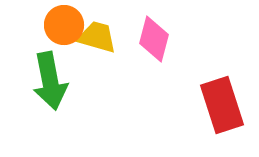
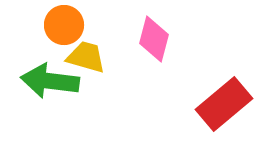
yellow trapezoid: moved 11 px left, 20 px down
green arrow: rotated 108 degrees clockwise
red rectangle: moved 2 px right, 1 px up; rotated 68 degrees clockwise
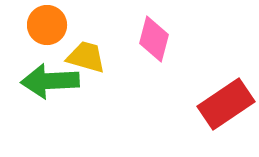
orange circle: moved 17 px left
green arrow: rotated 10 degrees counterclockwise
red rectangle: moved 2 px right; rotated 6 degrees clockwise
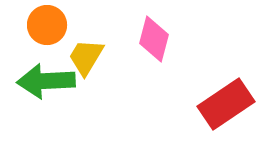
yellow trapezoid: rotated 75 degrees counterclockwise
green arrow: moved 4 px left
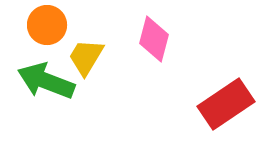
green arrow: rotated 24 degrees clockwise
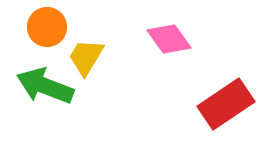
orange circle: moved 2 px down
pink diamond: moved 15 px right; rotated 51 degrees counterclockwise
green arrow: moved 1 px left, 5 px down
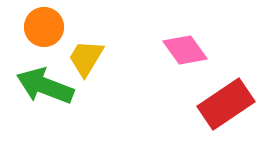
orange circle: moved 3 px left
pink diamond: moved 16 px right, 11 px down
yellow trapezoid: moved 1 px down
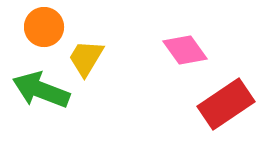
green arrow: moved 4 px left, 4 px down
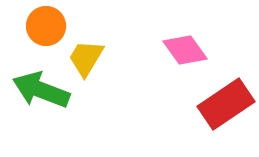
orange circle: moved 2 px right, 1 px up
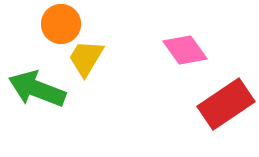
orange circle: moved 15 px right, 2 px up
green arrow: moved 4 px left, 1 px up
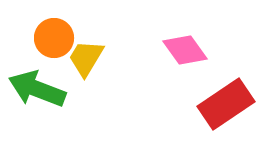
orange circle: moved 7 px left, 14 px down
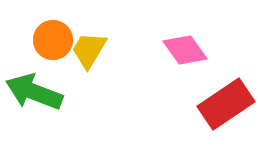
orange circle: moved 1 px left, 2 px down
yellow trapezoid: moved 3 px right, 8 px up
green arrow: moved 3 px left, 3 px down
